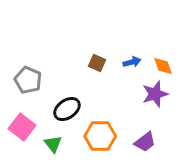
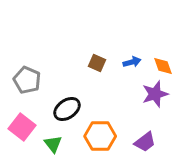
gray pentagon: moved 1 px left
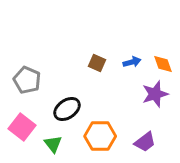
orange diamond: moved 2 px up
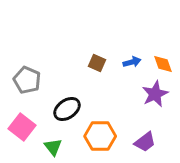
purple star: rotated 8 degrees counterclockwise
green triangle: moved 3 px down
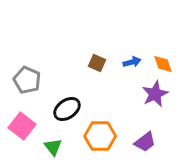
pink square: moved 1 px up
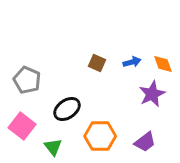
purple star: moved 3 px left
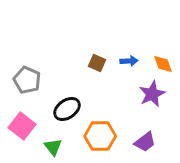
blue arrow: moved 3 px left, 1 px up; rotated 12 degrees clockwise
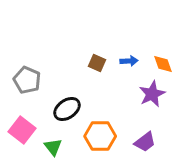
pink square: moved 4 px down
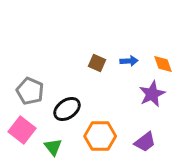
gray pentagon: moved 3 px right, 11 px down
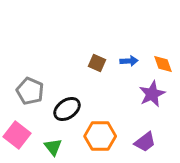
pink square: moved 5 px left, 5 px down
